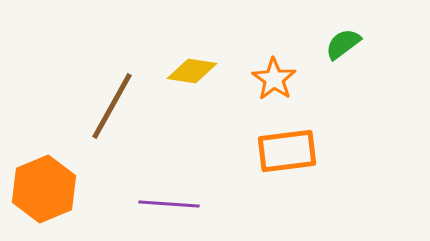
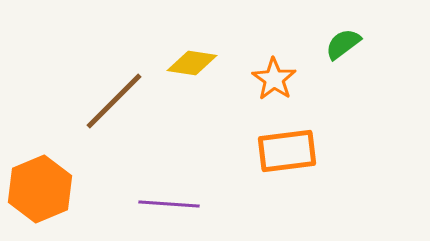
yellow diamond: moved 8 px up
brown line: moved 2 px right, 5 px up; rotated 16 degrees clockwise
orange hexagon: moved 4 px left
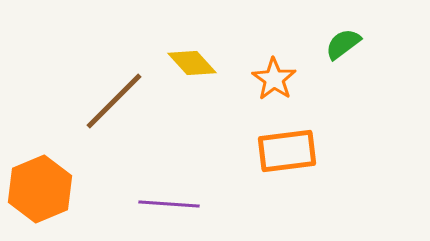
yellow diamond: rotated 39 degrees clockwise
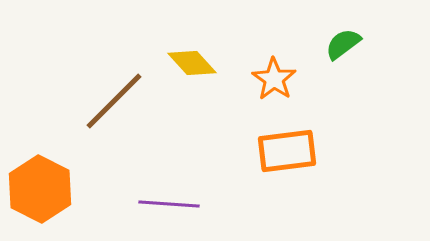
orange hexagon: rotated 10 degrees counterclockwise
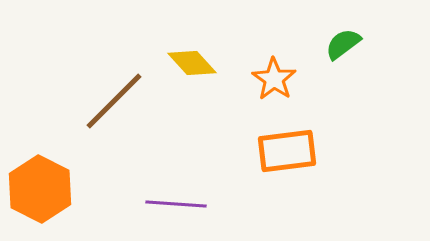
purple line: moved 7 px right
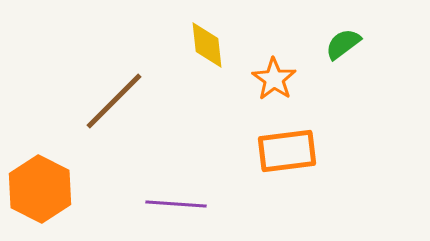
yellow diamond: moved 15 px right, 18 px up; rotated 36 degrees clockwise
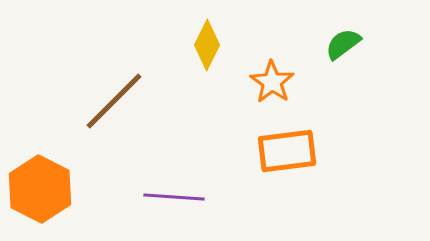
yellow diamond: rotated 33 degrees clockwise
orange star: moved 2 px left, 3 px down
purple line: moved 2 px left, 7 px up
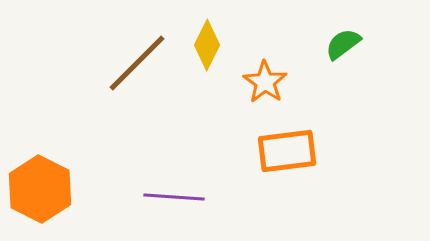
orange star: moved 7 px left
brown line: moved 23 px right, 38 px up
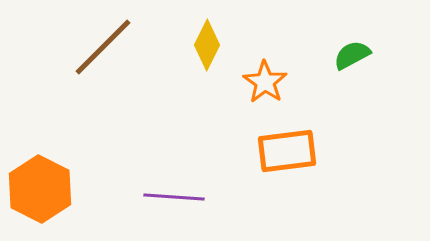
green semicircle: moved 9 px right, 11 px down; rotated 9 degrees clockwise
brown line: moved 34 px left, 16 px up
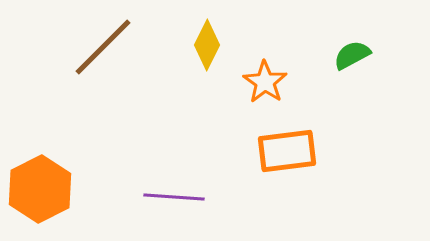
orange hexagon: rotated 6 degrees clockwise
